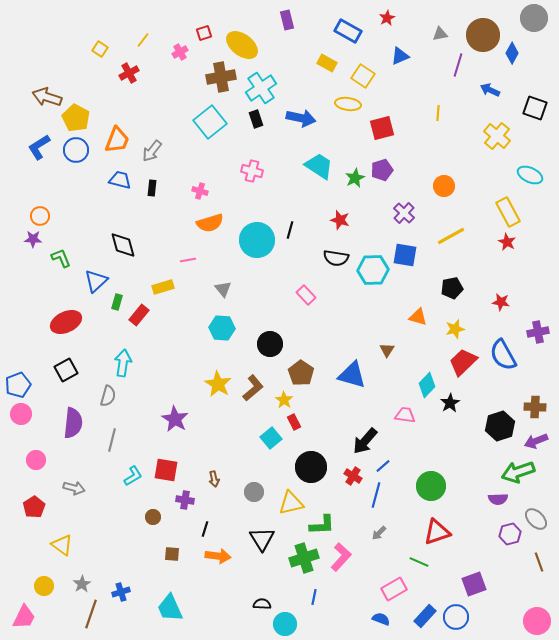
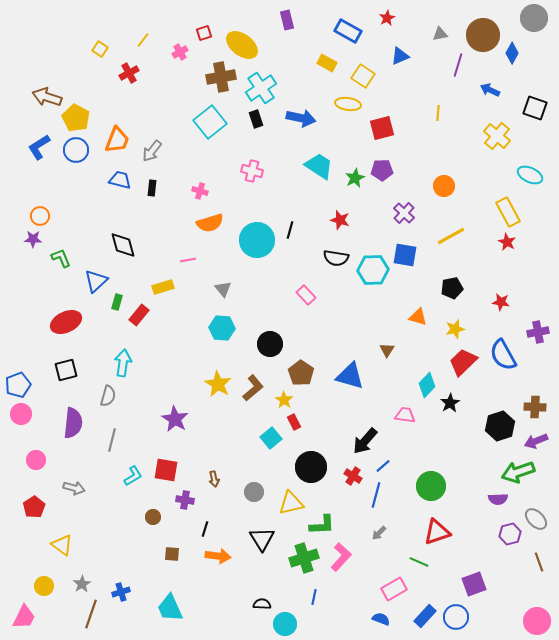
purple pentagon at (382, 170): rotated 15 degrees clockwise
black square at (66, 370): rotated 15 degrees clockwise
blue triangle at (352, 375): moved 2 px left, 1 px down
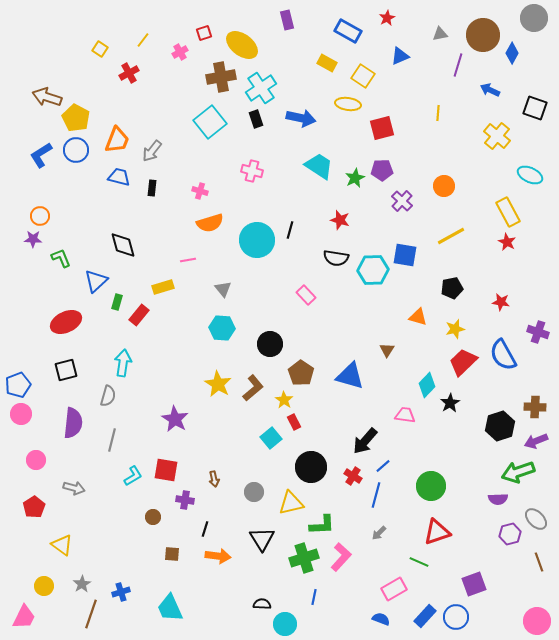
blue L-shape at (39, 147): moved 2 px right, 8 px down
blue trapezoid at (120, 180): moved 1 px left, 3 px up
purple cross at (404, 213): moved 2 px left, 12 px up
purple cross at (538, 332): rotated 30 degrees clockwise
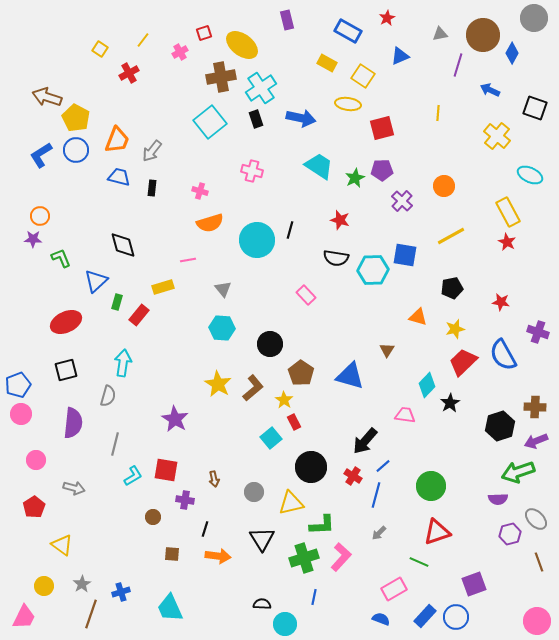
gray line at (112, 440): moved 3 px right, 4 px down
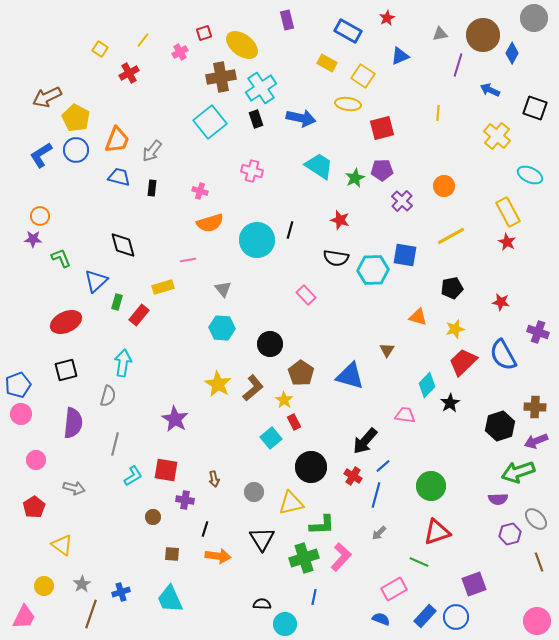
brown arrow at (47, 97): rotated 44 degrees counterclockwise
cyan trapezoid at (170, 608): moved 9 px up
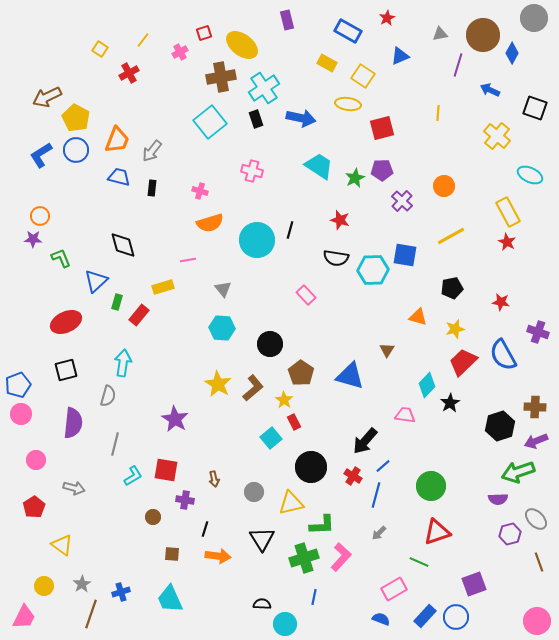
cyan cross at (261, 88): moved 3 px right
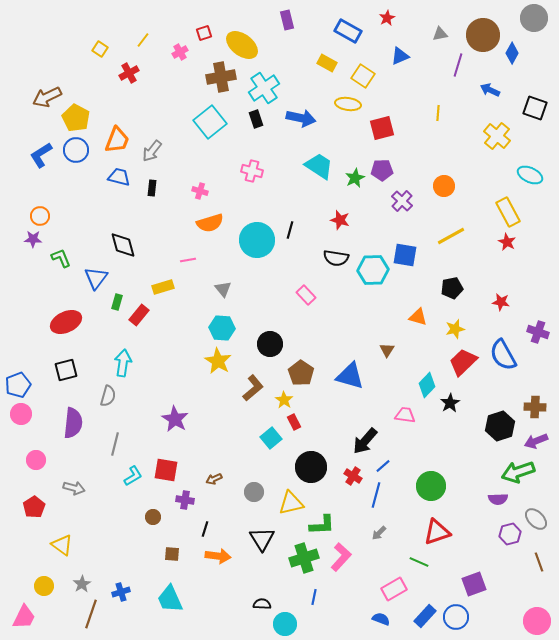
blue triangle at (96, 281): moved 3 px up; rotated 10 degrees counterclockwise
yellow star at (218, 384): moved 23 px up
brown arrow at (214, 479): rotated 77 degrees clockwise
